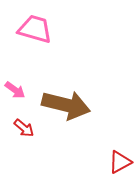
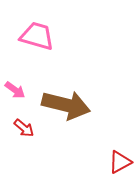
pink trapezoid: moved 2 px right, 7 px down
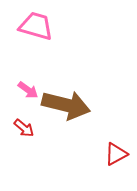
pink trapezoid: moved 1 px left, 10 px up
pink arrow: moved 13 px right
red triangle: moved 4 px left, 8 px up
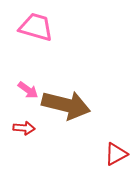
pink trapezoid: moved 1 px down
red arrow: rotated 35 degrees counterclockwise
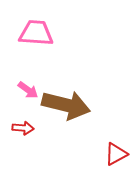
pink trapezoid: moved 6 px down; rotated 12 degrees counterclockwise
red arrow: moved 1 px left
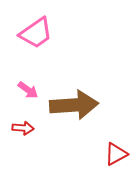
pink trapezoid: rotated 141 degrees clockwise
brown arrow: moved 8 px right; rotated 18 degrees counterclockwise
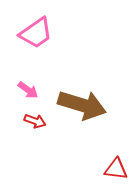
brown arrow: moved 8 px right; rotated 21 degrees clockwise
red arrow: moved 12 px right, 7 px up; rotated 15 degrees clockwise
red triangle: moved 15 px down; rotated 35 degrees clockwise
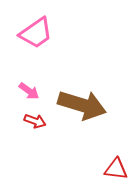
pink arrow: moved 1 px right, 1 px down
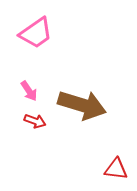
pink arrow: rotated 20 degrees clockwise
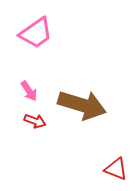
red triangle: rotated 15 degrees clockwise
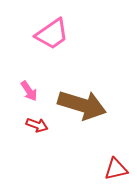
pink trapezoid: moved 16 px right, 1 px down
red arrow: moved 2 px right, 4 px down
red triangle: rotated 35 degrees counterclockwise
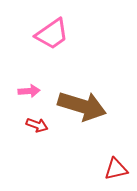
pink arrow: rotated 60 degrees counterclockwise
brown arrow: moved 1 px down
